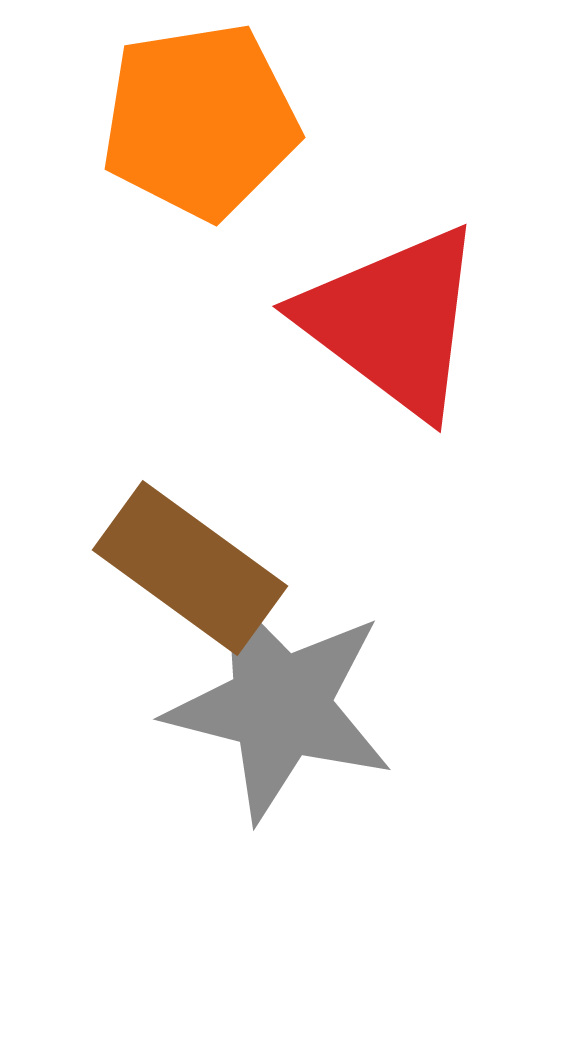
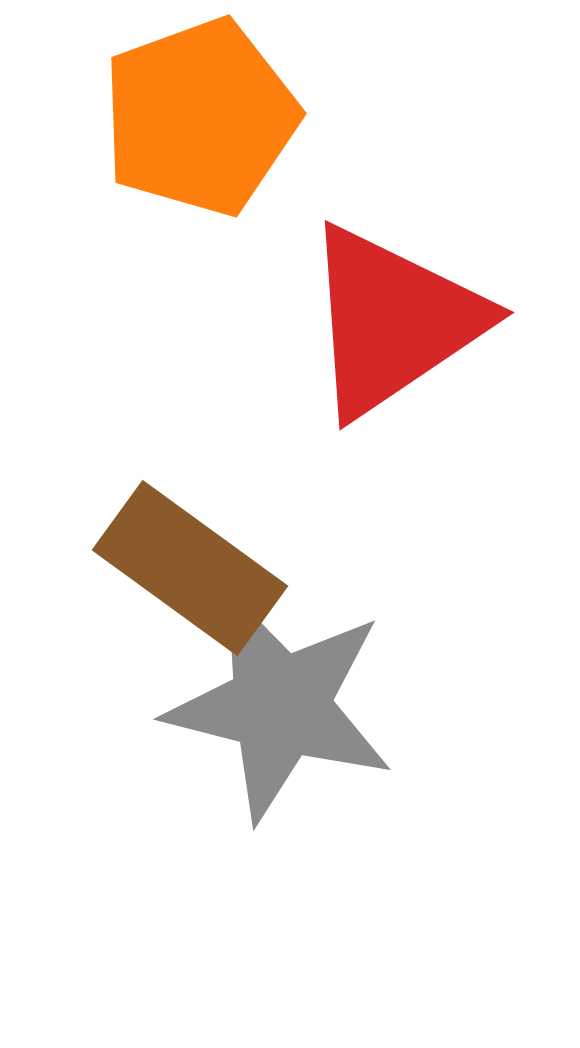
orange pentagon: moved 4 px up; rotated 11 degrees counterclockwise
red triangle: rotated 49 degrees clockwise
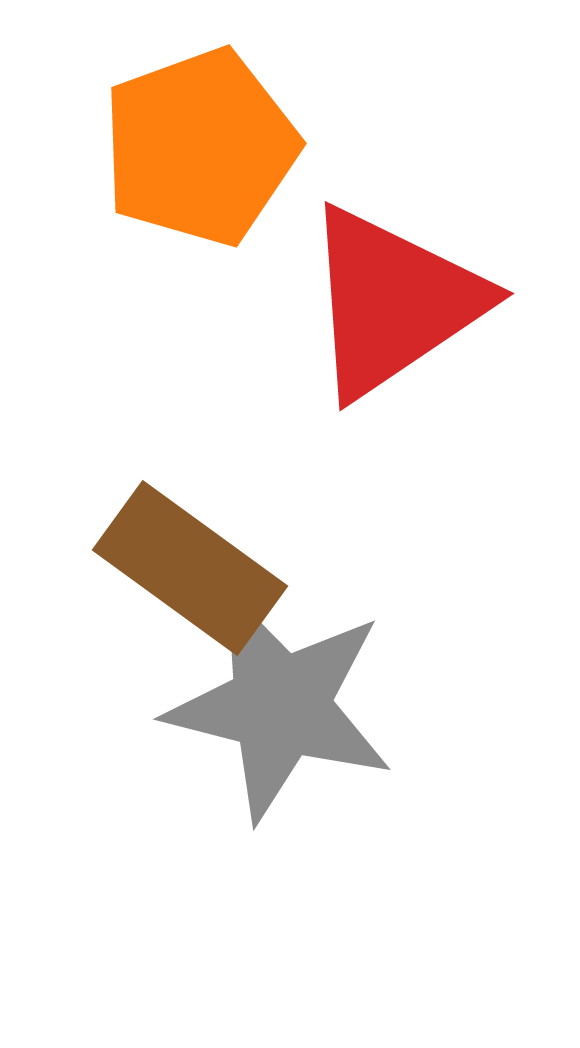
orange pentagon: moved 30 px down
red triangle: moved 19 px up
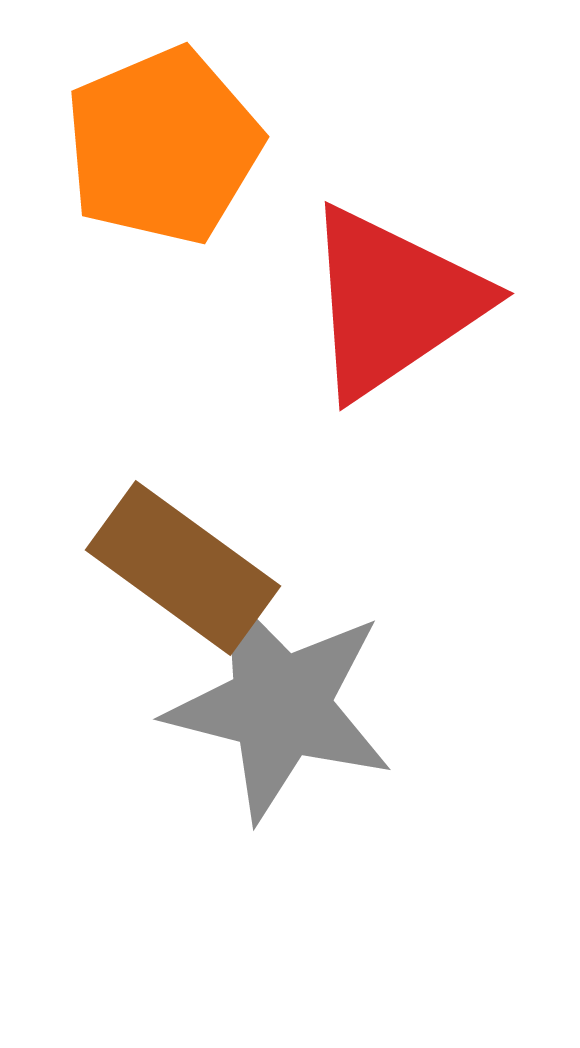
orange pentagon: moved 37 px left, 1 px up; rotated 3 degrees counterclockwise
brown rectangle: moved 7 px left
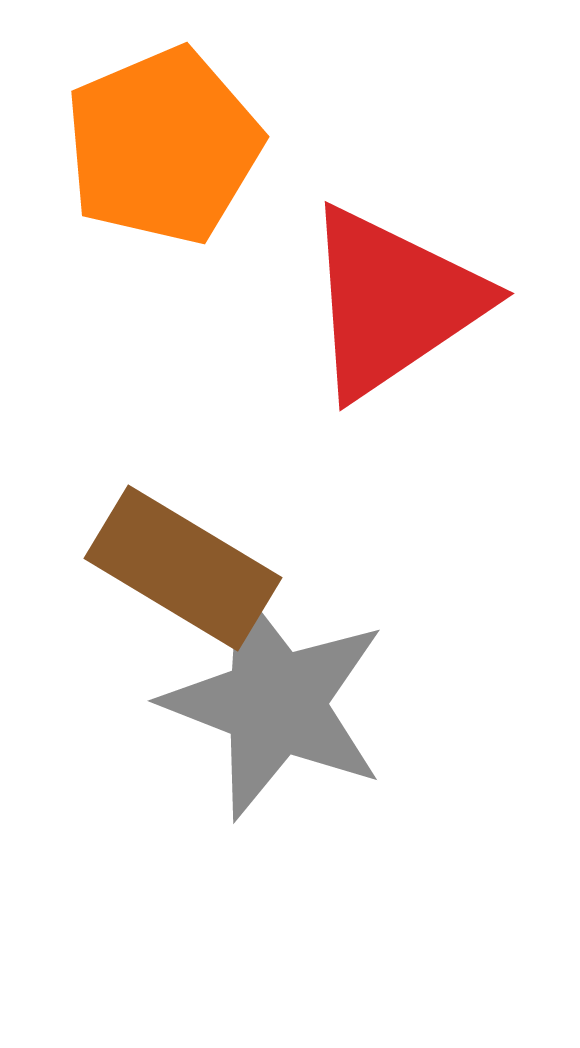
brown rectangle: rotated 5 degrees counterclockwise
gray star: moved 5 px left, 3 px up; rotated 7 degrees clockwise
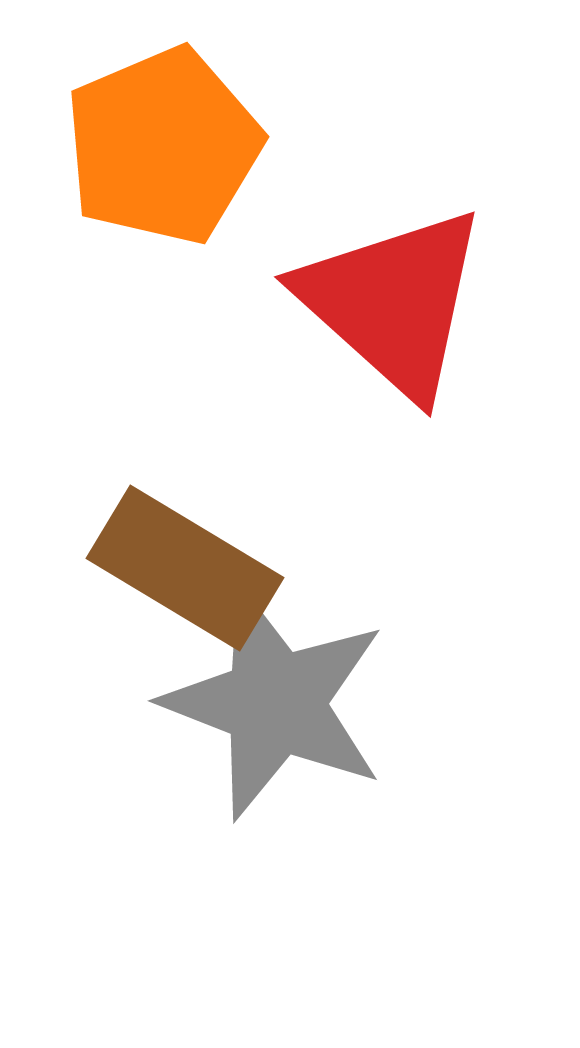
red triangle: rotated 44 degrees counterclockwise
brown rectangle: moved 2 px right
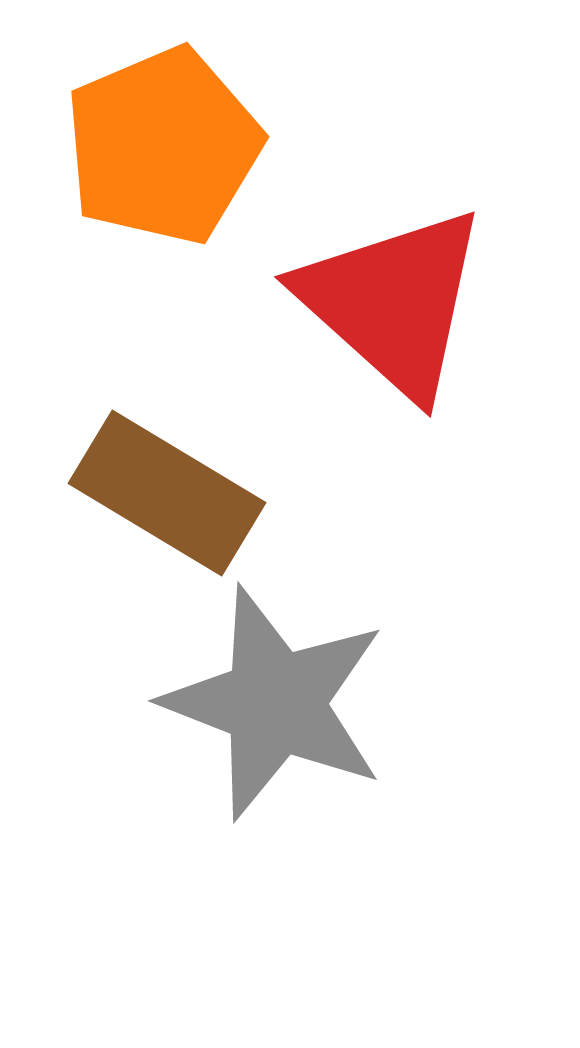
brown rectangle: moved 18 px left, 75 px up
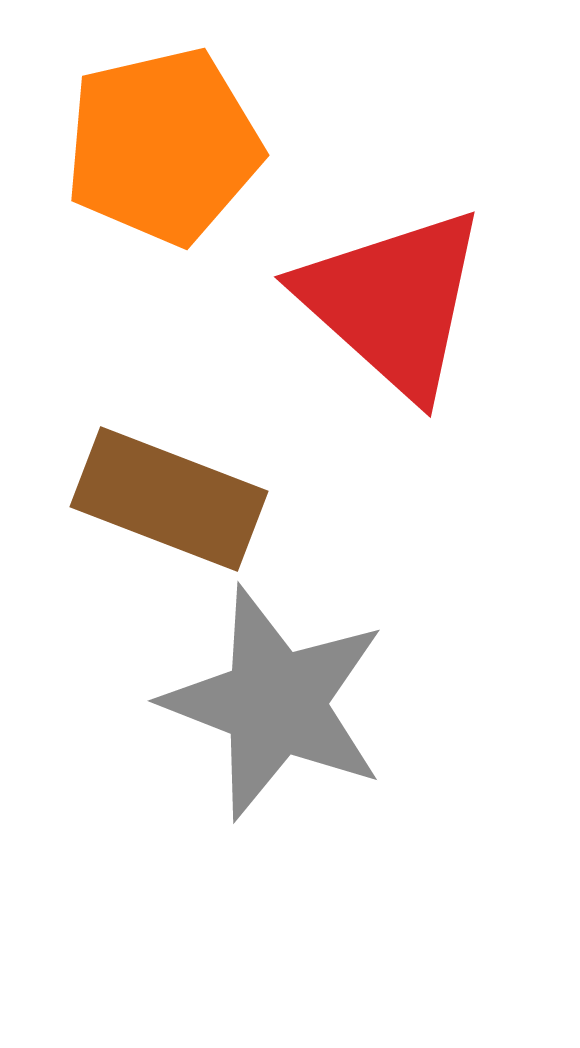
orange pentagon: rotated 10 degrees clockwise
brown rectangle: moved 2 px right, 6 px down; rotated 10 degrees counterclockwise
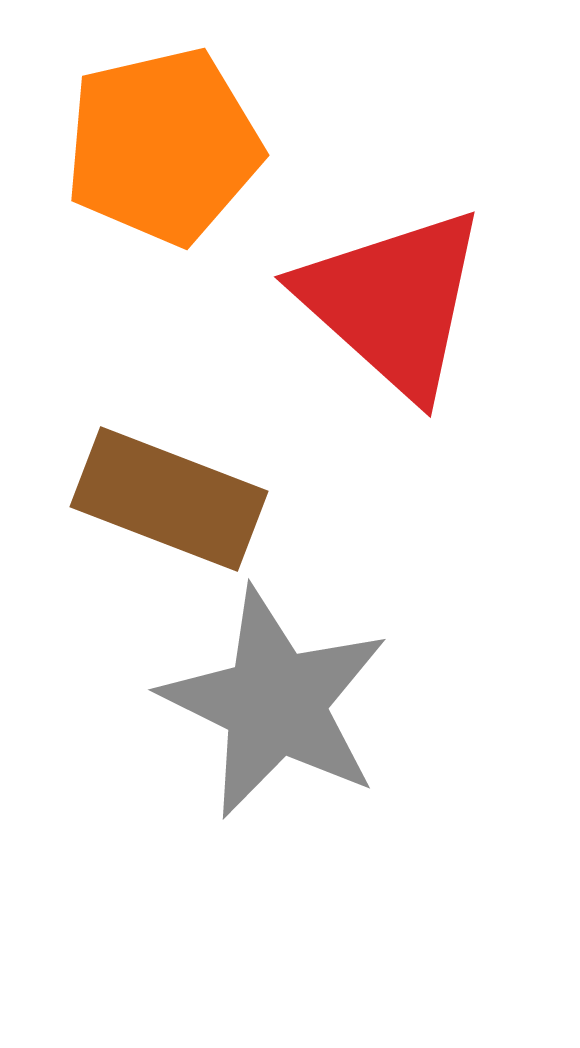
gray star: rotated 5 degrees clockwise
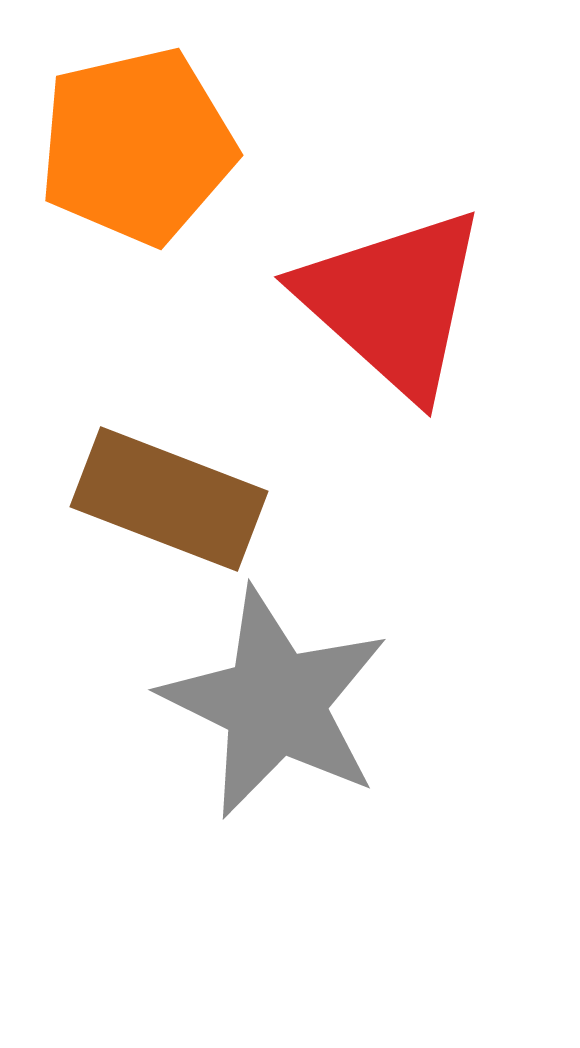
orange pentagon: moved 26 px left
